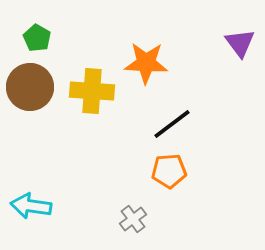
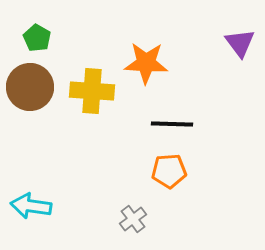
black line: rotated 39 degrees clockwise
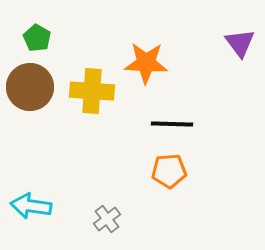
gray cross: moved 26 px left
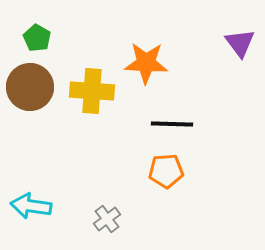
orange pentagon: moved 3 px left
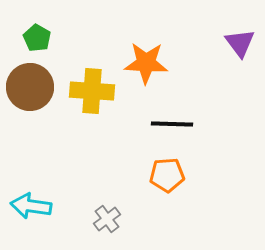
orange pentagon: moved 1 px right, 4 px down
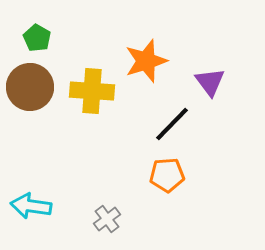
purple triangle: moved 30 px left, 39 px down
orange star: moved 2 px up; rotated 21 degrees counterclockwise
black line: rotated 48 degrees counterclockwise
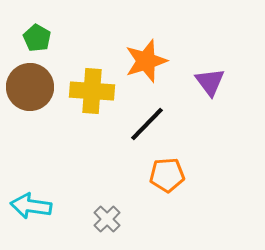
black line: moved 25 px left
gray cross: rotated 8 degrees counterclockwise
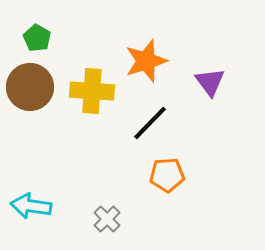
black line: moved 3 px right, 1 px up
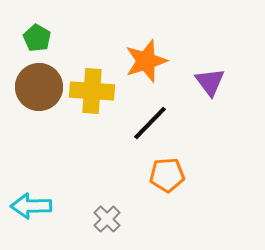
brown circle: moved 9 px right
cyan arrow: rotated 9 degrees counterclockwise
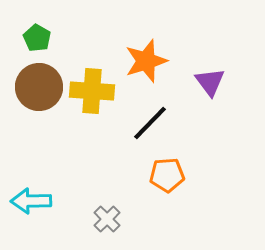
cyan arrow: moved 5 px up
